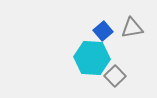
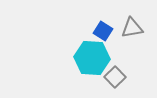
blue square: rotated 18 degrees counterclockwise
gray square: moved 1 px down
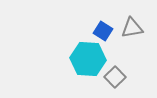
cyan hexagon: moved 4 px left, 1 px down
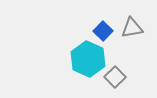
blue square: rotated 12 degrees clockwise
cyan hexagon: rotated 20 degrees clockwise
